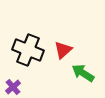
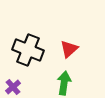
red triangle: moved 6 px right, 1 px up
green arrow: moved 19 px left, 10 px down; rotated 65 degrees clockwise
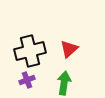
black cross: moved 2 px right, 1 px down; rotated 36 degrees counterclockwise
purple cross: moved 14 px right, 7 px up; rotated 21 degrees clockwise
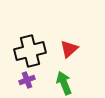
green arrow: rotated 30 degrees counterclockwise
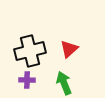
purple cross: rotated 21 degrees clockwise
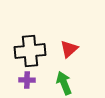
black cross: rotated 8 degrees clockwise
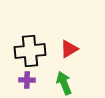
red triangle: rotated 12 degrees clockwise
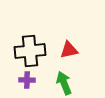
red triangle: moved 1 px down; rotated 18 degrees clockwise
